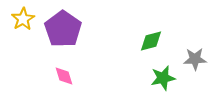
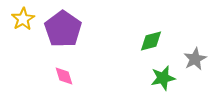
gray star: rotated 25 degrees counterclockwise
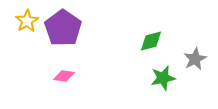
yellow star: moved 4 px right, 2 px down
purple pentagon: moved 1 px up
pink diamond: rotated 65 degrees counterclockwise
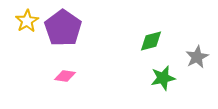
gray star: moved 2 px right, 2 px up
pink diamond: moved 1 px right
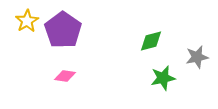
purple pentagon: moved 2 px down
gray star: rotated 15 degrees clockwise
